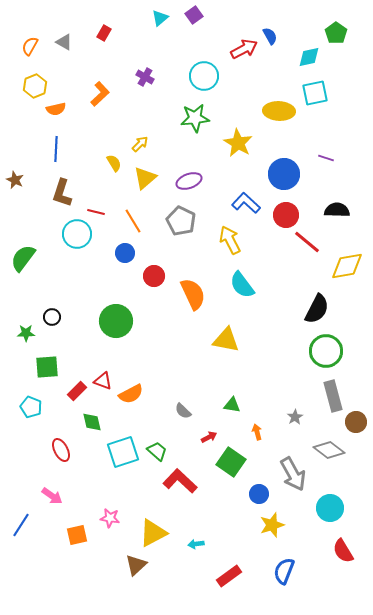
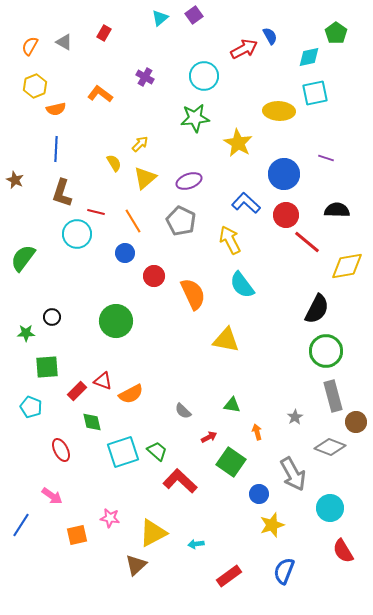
orange L-shape at (100, 94): rotated 100 degrees counterclockwise
gray diamond at (329, 450): moved 1 px right, 3 px up; rotated 16 degrees counterclockwise
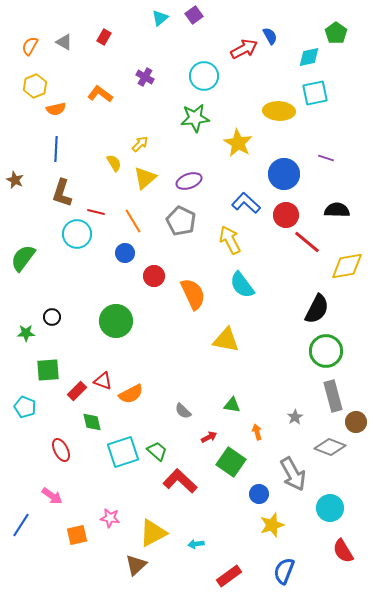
red rectangle at (104, 33): moved 4 px down
green square at (47, 367): moved 1 px right, 3 px down
cyan pentagon at (31, 407): moved 6 px left
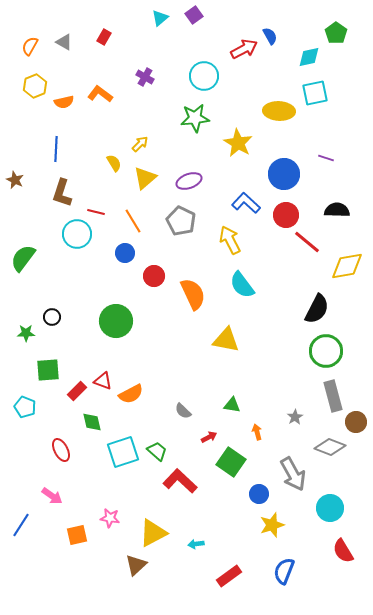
orange semicircle at (56, 109): moved 8 px right, 7 px up
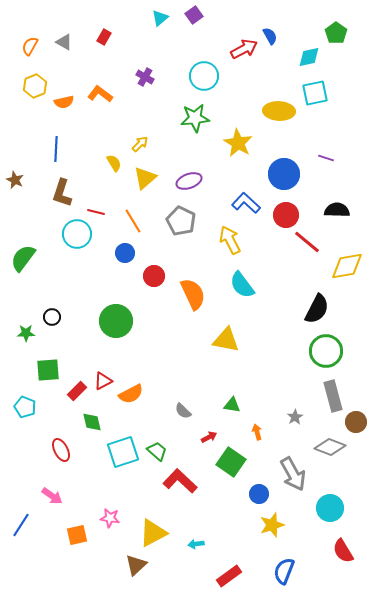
red triangle at (103, 381): rotated 48 degrees counterclockwise
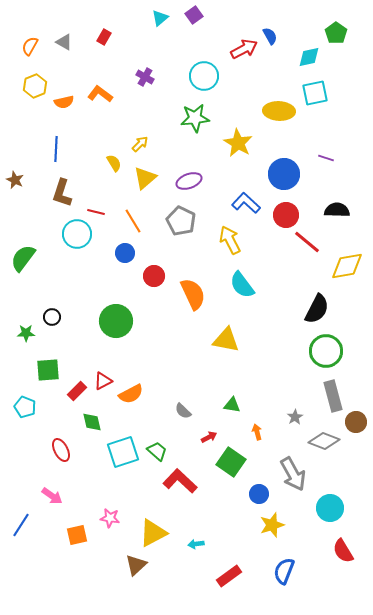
gray diamond at (330, 447): moved 6 px left, 6 px up
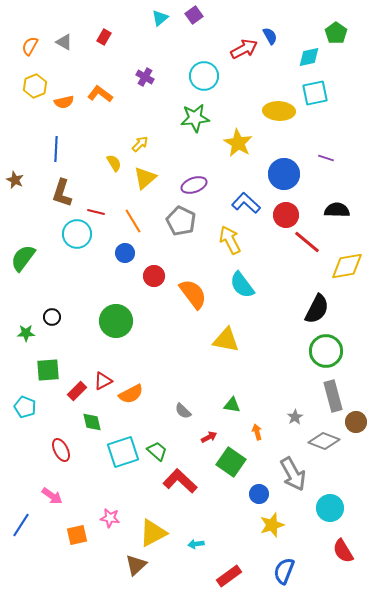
purple ellipse at (189, 181): moved 5 px right, 4 px down
orange semicircle at (193, 294): rotated 12 degrees counterclockwise
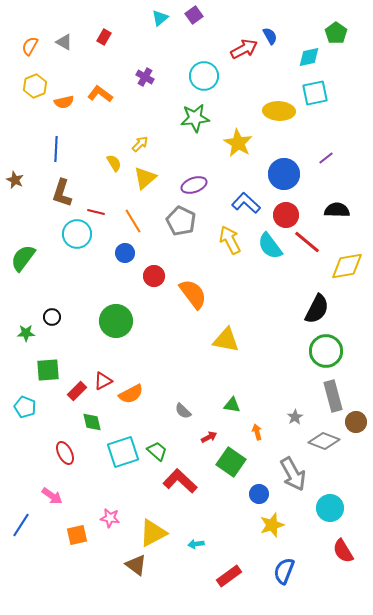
purple line at (326, 158): rotated 56 degrees counterclockwise
cyan semicircle at (242, 285): moved 28 px right, 39 px up
red ellipse at (61, 450): moved 4 px right, 3 px down
brown triangle at (136, 565): rotated 40 degrees counterclockwise
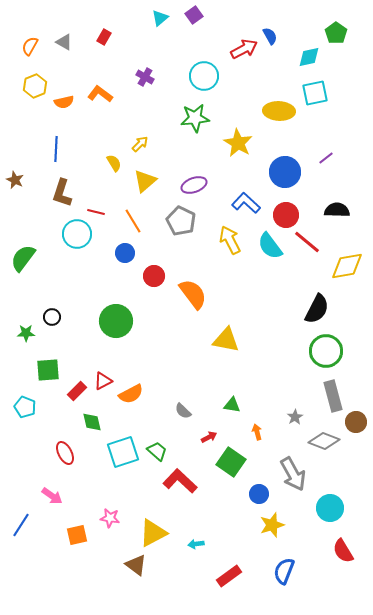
blue circle at (284, 174): moved 1 px right, 2 px up
yellow triangle at (145, 178): moved 3 px down
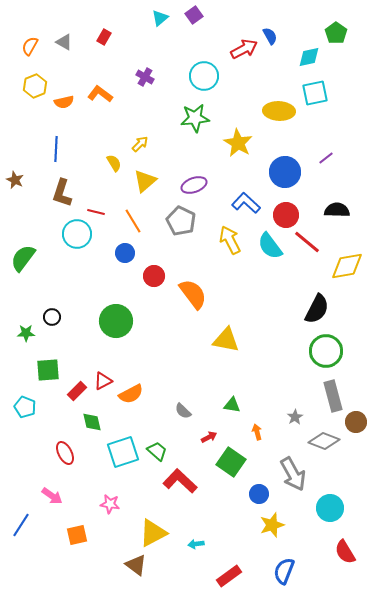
pink star at (110, 518): moved 14 px up
red semicircle at (343, 551): moved 2 px right, 1 px down
